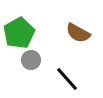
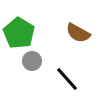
green pentagon: rotated 12 degrees counterclockwise
gray circle: moved 1 px right, 1 px down
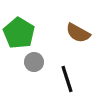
gray circle: moved 2 px right, 1 px down
black line: rotated 24 degrees clockwise
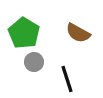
green pentagon: moved 5 px right
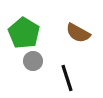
gray circle: moved 1 px left, 1 px up
black line: moved 1 px up
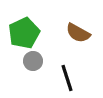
green pentagon: rotated 16 degrees clockwise
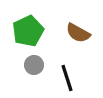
green pentagon: moved 4 px right, 2 px up
gray circle: moved 1 px right, 4 px down
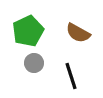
gray circle: moved 2 px up
black line: moved 4 px right, 2 px up
